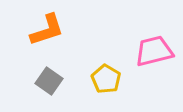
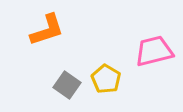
gray square: moved 18 px right, 4 px down
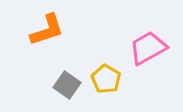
pink trapezoid: moved 6 px left, 3 px up; rotated 15 degrees counterclockwise
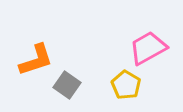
orange L-shape: moved 11 px left, 30 px down
yellow pentagon: moved 20 px right, 6 px down
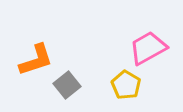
gray square: rotated 16 degrees clockwise
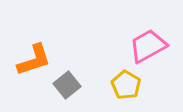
pink trapezoid: moved 2 px up
orange L-shape: moved 2 px left
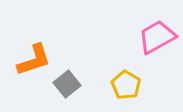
pink trapezoid: moved 9 px right, 9 px up
gray square: moved 1 px up
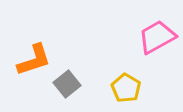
yellow pentagon: moved 3 px down
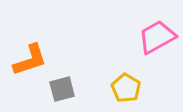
orange L-shape: moved 4 px left
gray square: moved 5 px left, 5 px down; rotated 24 degrees clockwise
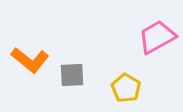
orange L-shape: rotated 57 degrees clockwise
gray square: moved 10 px right, 14 px up; rotated 12 degrees clockwise
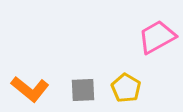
orange L-shape: moved 29 px down
gray square: moved 11 px right, 15 px down
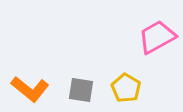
gray square: moved 2 px left; rotated 12 degrees clockwise
